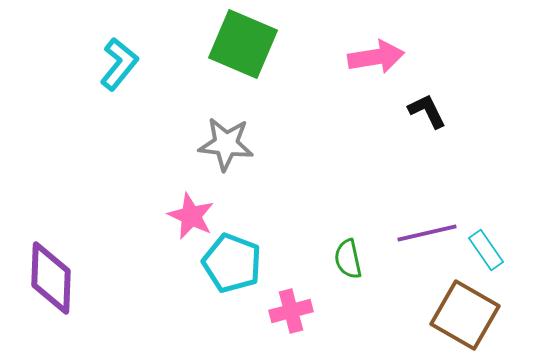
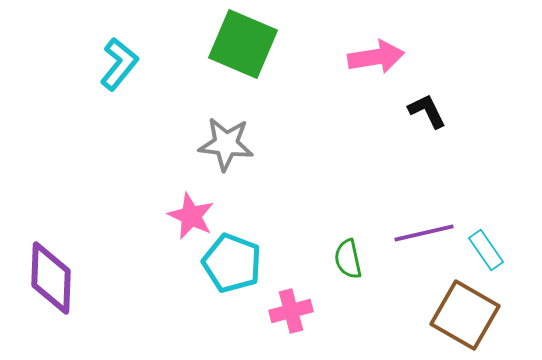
purple line: moved 3 px left
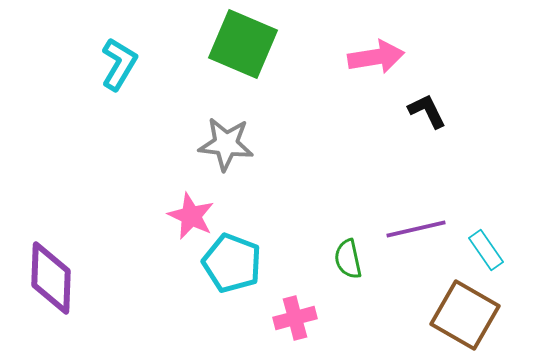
cyan L-shape: rotated 8 degrees counterclockwise
purple line: moved 8 px left, 4 px up
pink cross: moved 4 px right, 7 px down
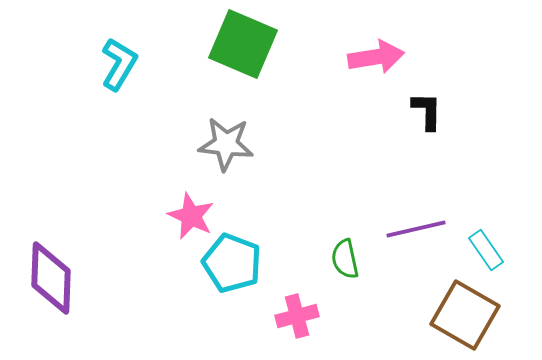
black L-shape: rotated 27 degrees clockwise
green semicircle: moved 3 px left
pink cross: moved 2 px right, 2 px up
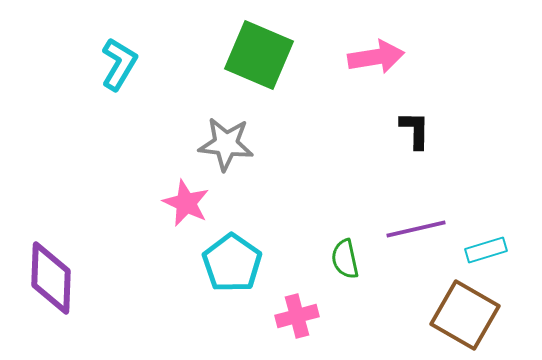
green square: moved 16 px right, 11 px down
black L-shape: moved 12 px left, 19 px down
pink star: moved 5 px left, 13 px up
cyan rectangle: rotated 72 degrees counterclockwise
cyan pentagon: rotated 14 degrees clockwise
